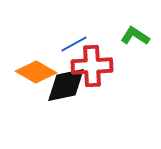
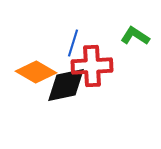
blue line: moved 1 px left, 1 px up; rotated 44 degrees counterclockwise
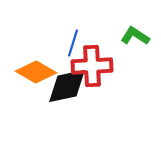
black diamond: moved 1 px right, 1 px down
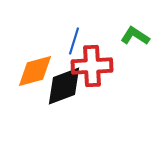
blue line: moved 1 px right, 2 px up
orange diamond: moved 1 px left, 1 px up; rotated 45 degrees counterclockwise
black diamond: moved 3 px left; rotated 9 degrees counterclockwise
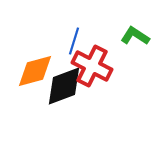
red cross: rotated 30 degrees clockwise
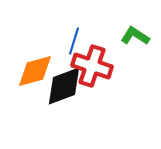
red cross: rotated 9 degrees counterclockwise
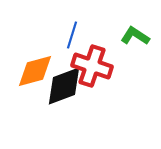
blue line: moved 2 px left, 6 px up
